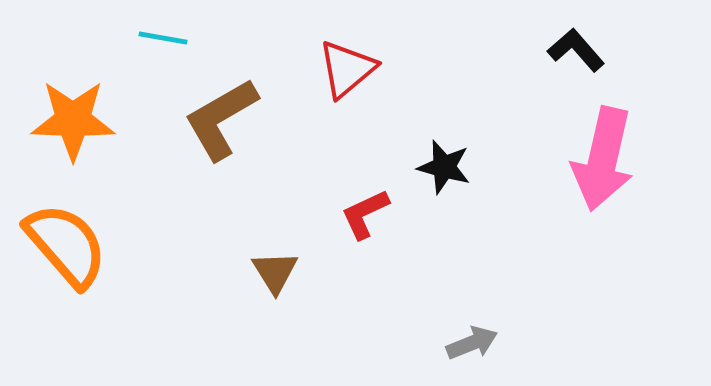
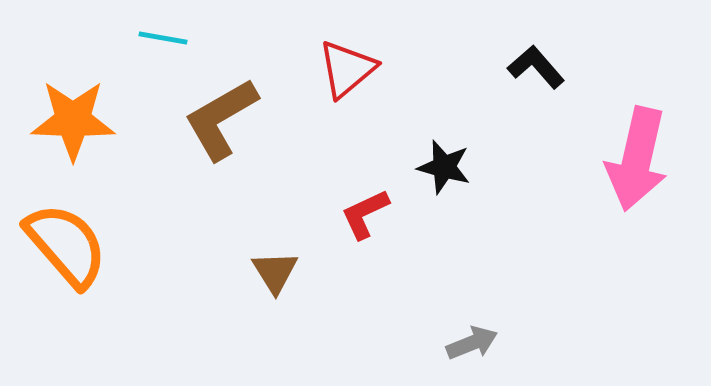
black L-shape: moved 40 px left, 17 px down
pink arrow: moved 34 px right
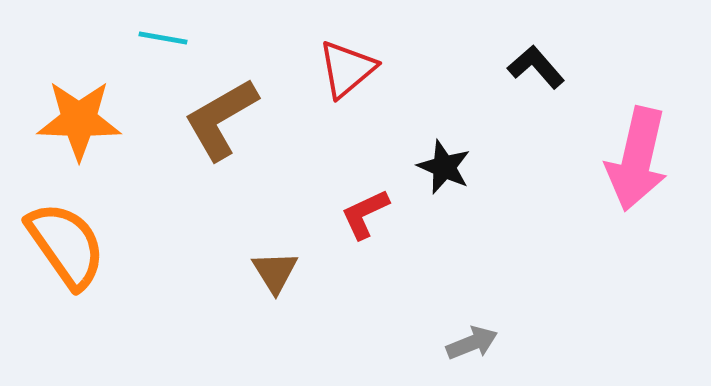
orange star: moved 6 px right
black star: rotated 8 degrees clockwise
orange semicircle: rotated 6 degrees clockwise
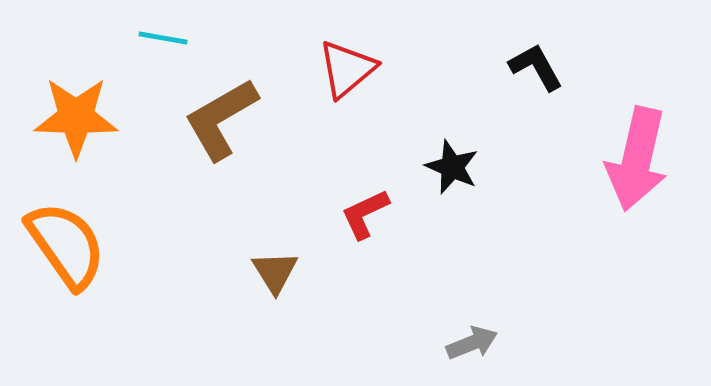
black L-shape: rotated 12 degrees clockwise
orange star: moved 3 px left, 3 px up
black star: moved 8 px right
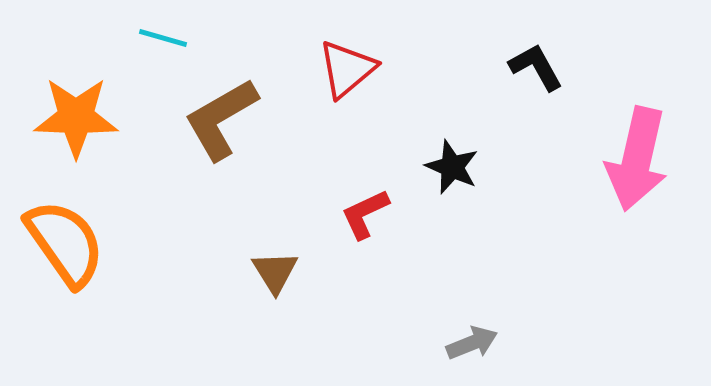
cyan line: rotated 6 degrees clockwise
orange semicircle: moved 1 px left, 2 px up
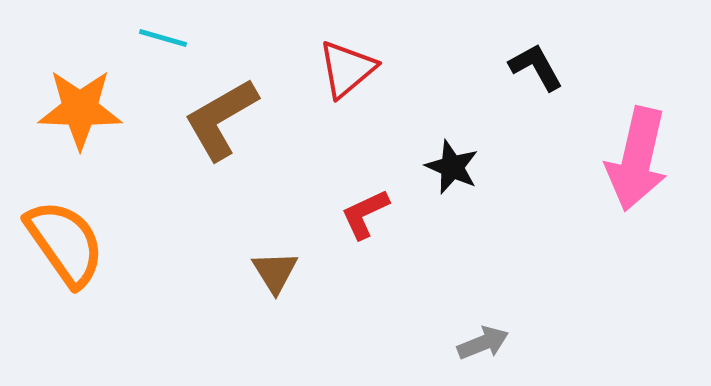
orange star: moved 4 px right, 8 px up
gray arrow: moved 11 px right
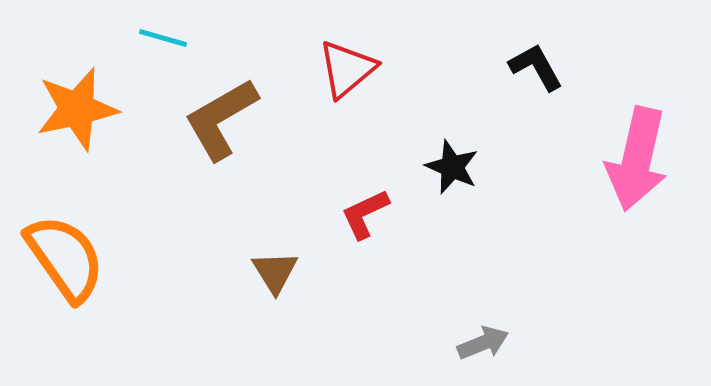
orange star: moved 3 px left; rotated 14 degrees counterclockwise
orange semicircle: moved 15 px down
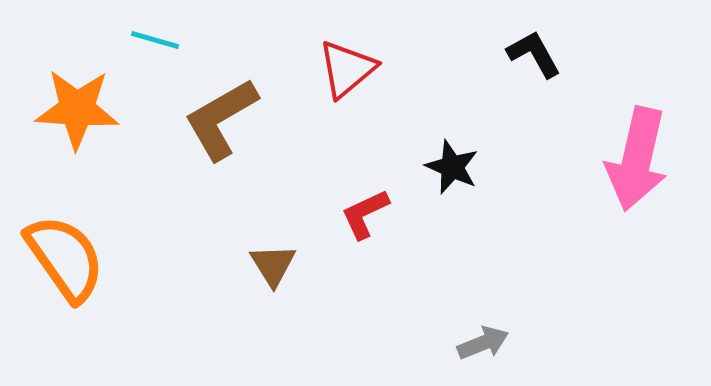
cyan line: moved 8 px left, 2 px down
black L-shape: moved 2 px left, 13 px up
orange star: rotated 16 degrees clockwise
brown triangle: moved 2 px left, 7 px up
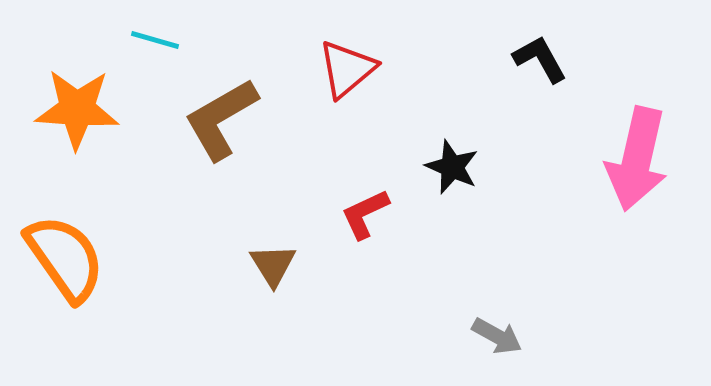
black L-shape: moved 6 px right, 5 px down
gray arrow: moved 14 px right, 7 px up; rotated 51 degrees clockwise
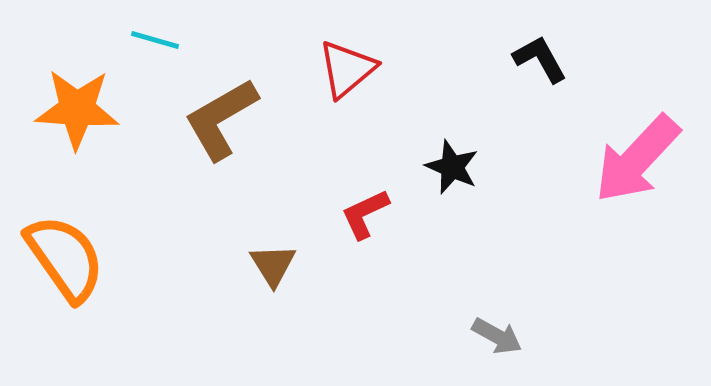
pink arrow: rotated 30 degrees clockwise
